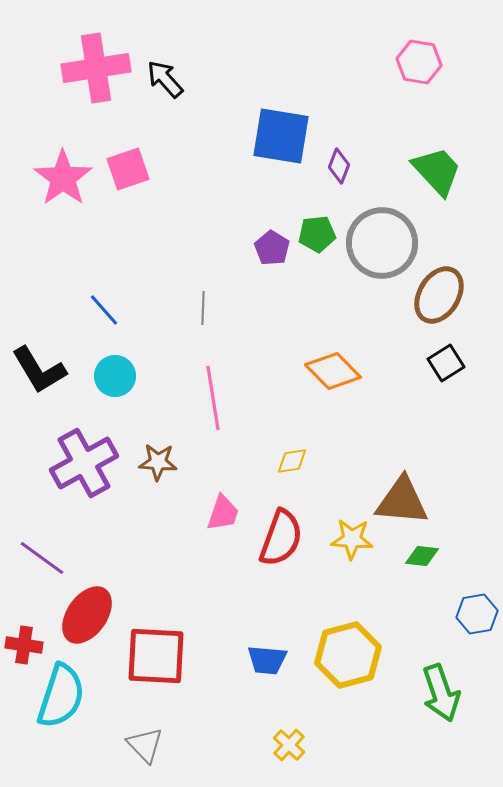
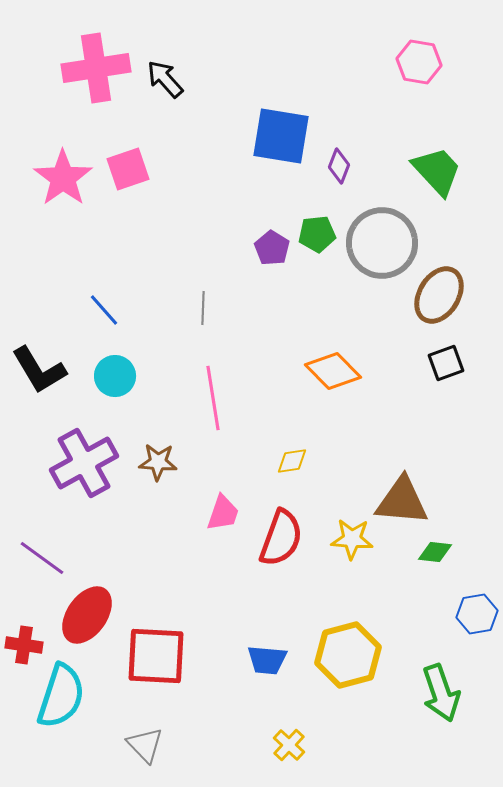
black square: rotated 12 degrees clockwise
green diamond: moved 13 px right, 4 px up
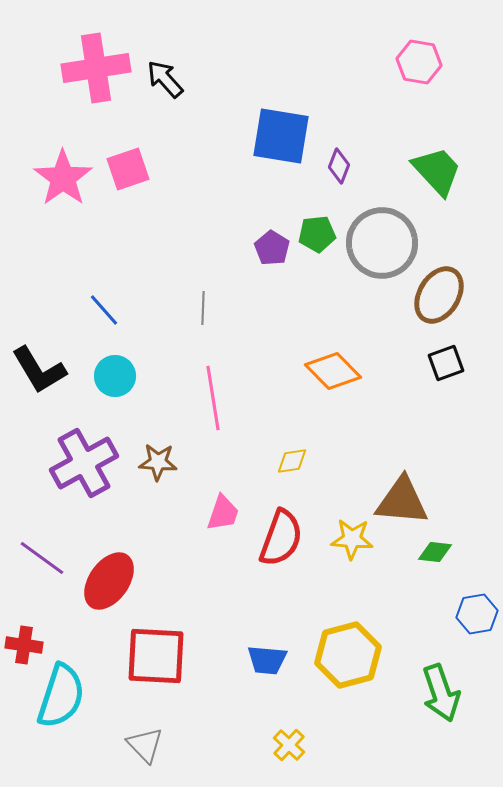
red ellipse: moved 22 px right, 34 px up
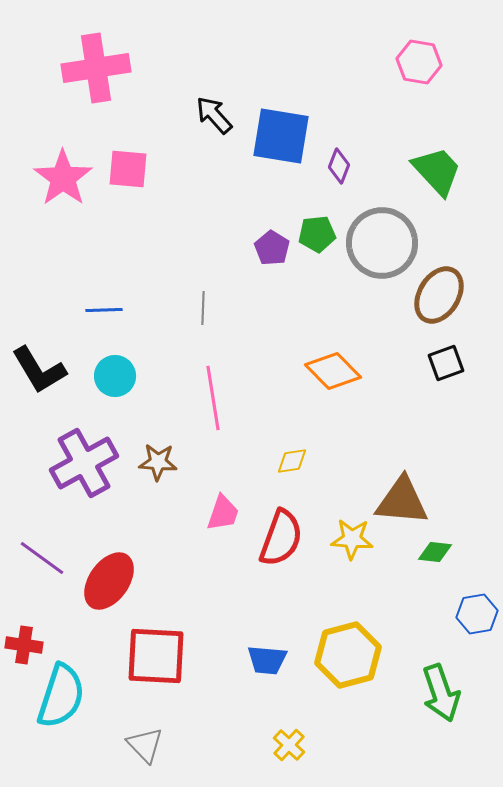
black arrow: moved 49 px right, 36 px down
pink square: rotated 24 degrees clockwise
blue line: rotated 51 degrees counterclockwise
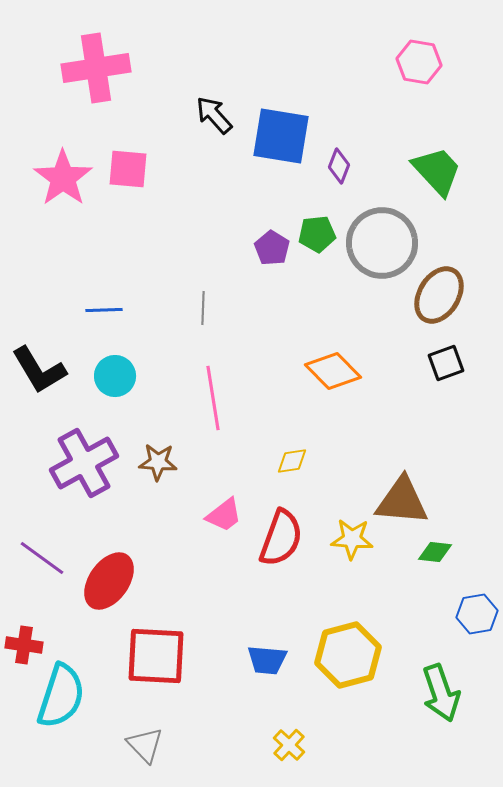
pink trapezoid: moved 1 px right, 2 px down; rotated 33 degrees clockwise
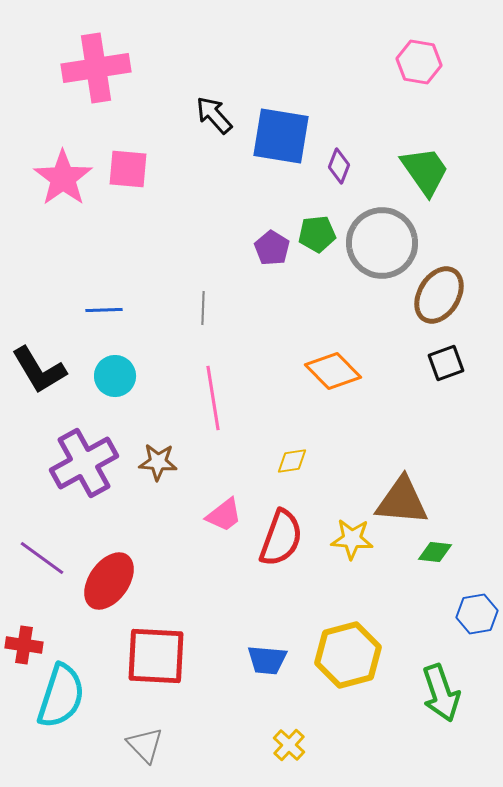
green trapezoid: moved 12 px left; rotated 8 degrees clockwise
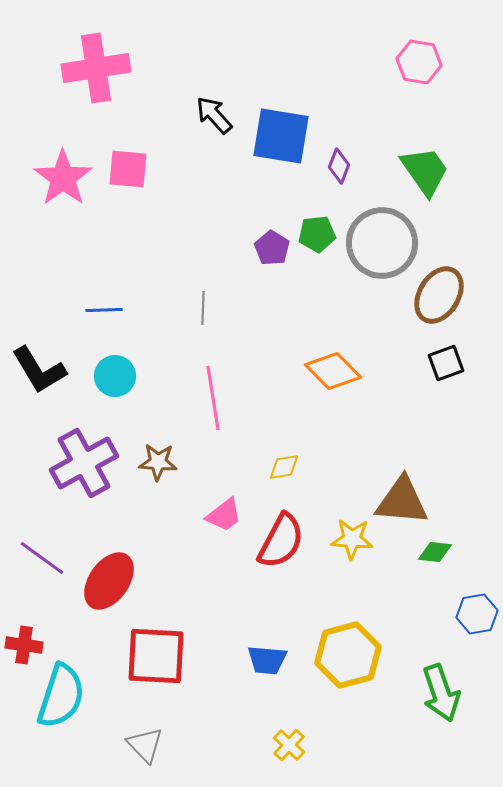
yellow diamond: moved 8 px left, 6 px down
red semicircle: moved 3 px down; rotated 8 degrees clockwise
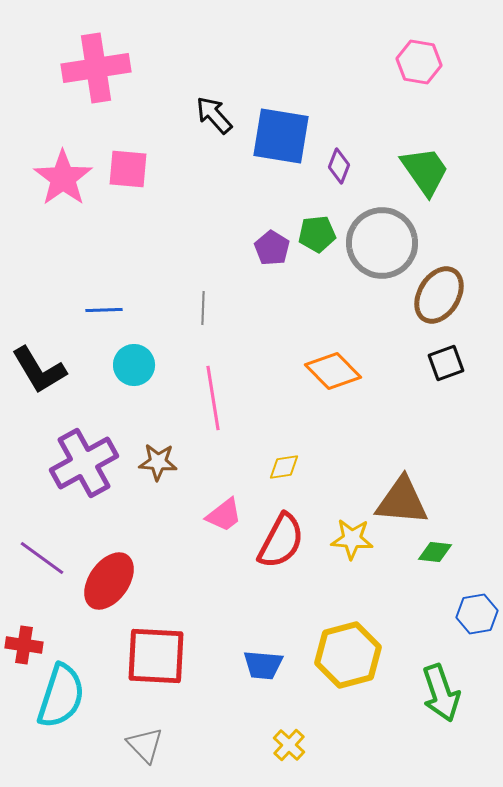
cyan circle: moved 19 px right, 11 px up
blue trapezoid: moved 4 px left, 5 px down
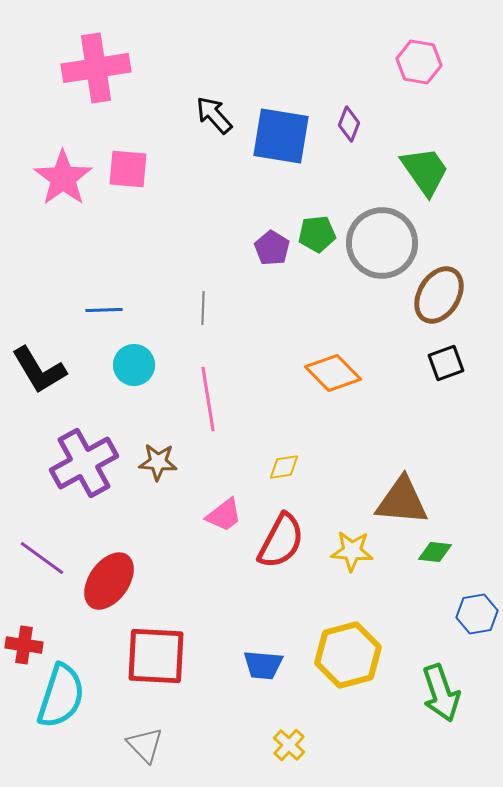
purple diamond: moved 10 px right, 42 px up
orange diamond: moved 2 px down
pink line: moved 5 px left, 1 px down
yellow star: moved 12 px down
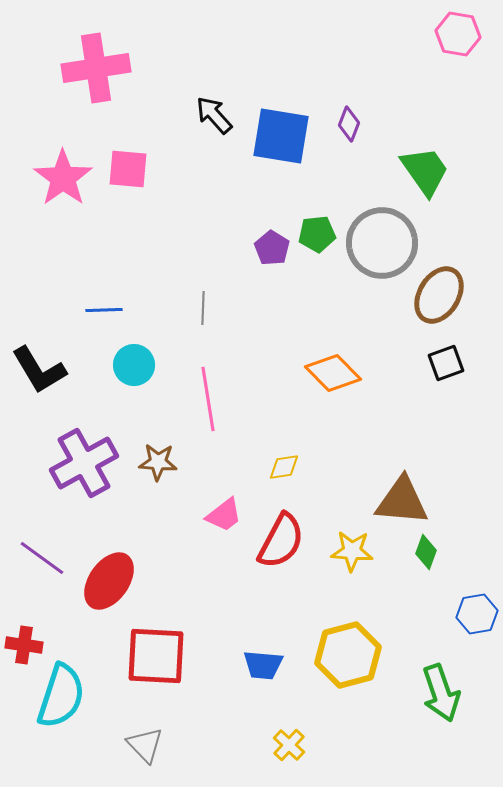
pink hexagon: moved 39 px right, 28 px up
green diamond: moved 9 px left; rotated 76 degrees counterclockwise
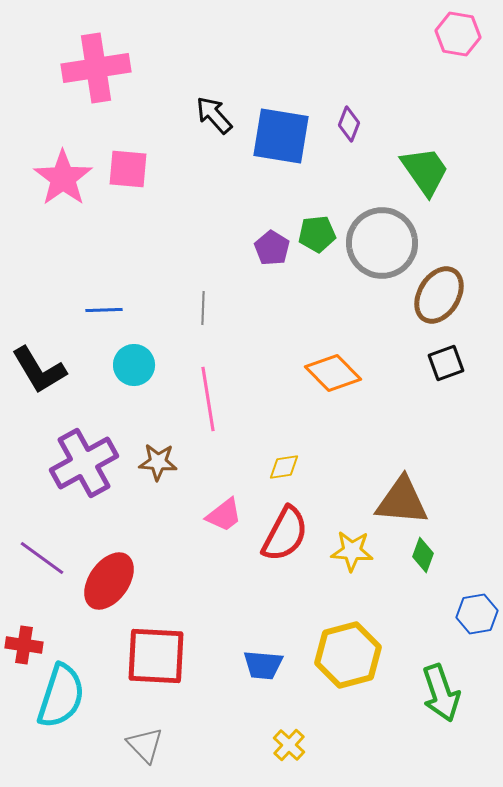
red semicircle: moved 4 px right, 7 px up
green diamond: moved 3 px left, 3 px down
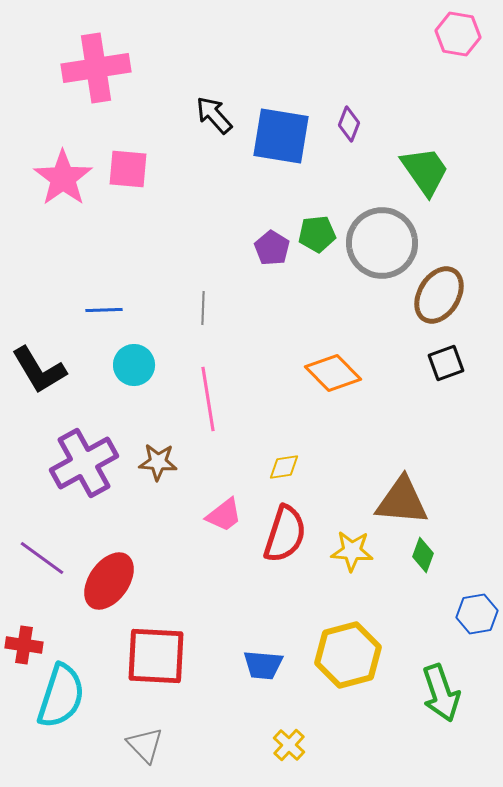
red semicircle: rotated 10 degrees counterclockwise
